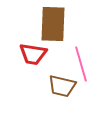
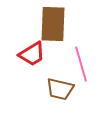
red trapezoid: moved 1 px left; rotated 40 degrees counterclockwise
brown trapezoid: moved 2 px left, 3 px down
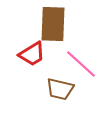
pink line: rotated 32 degrees counterclockwise
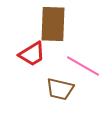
pink line: moved 2 px right, 2 px down; rotated 12 degrees counterclockwise
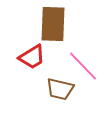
red trapezoid: moved 3 px down
pink line: rotated 16 degrees clockwise
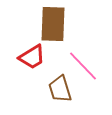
brown trapezoid: rotated 60 degrees clockwise
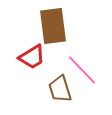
brown rectangle: moved 2 px down; rotated 9 degrees counterclockwise
pink line: moved 1 px left, 4 px down
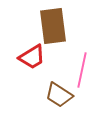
pink line: rotated 56 degrees clockwise
brown trapezoid: moved 1 px left, 6 px down; rotated 40 degrees counterclockwise
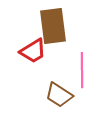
red trapezoid: moved 1 px right, 6 px up
pink line: rotated 12 degrees counterclockwise
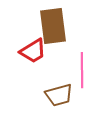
brown trapezoid: rotated 48 degrees counterclockwise
